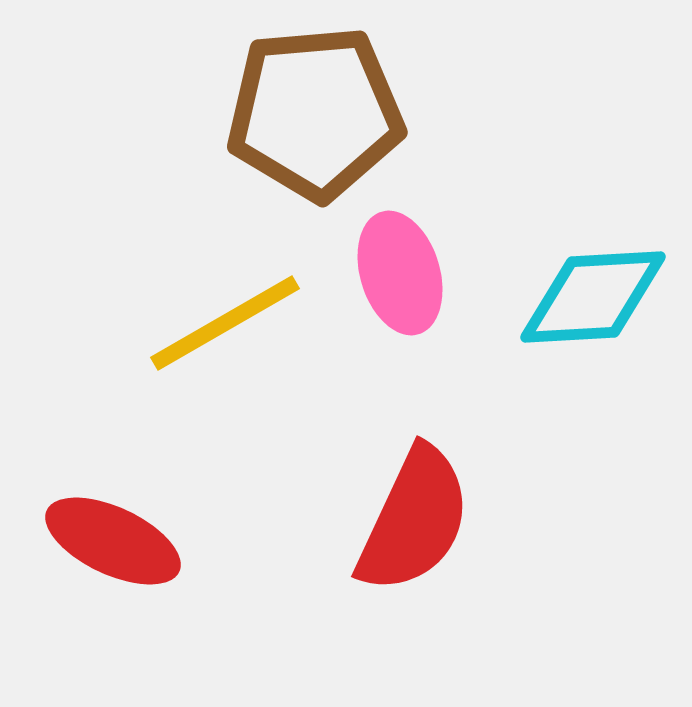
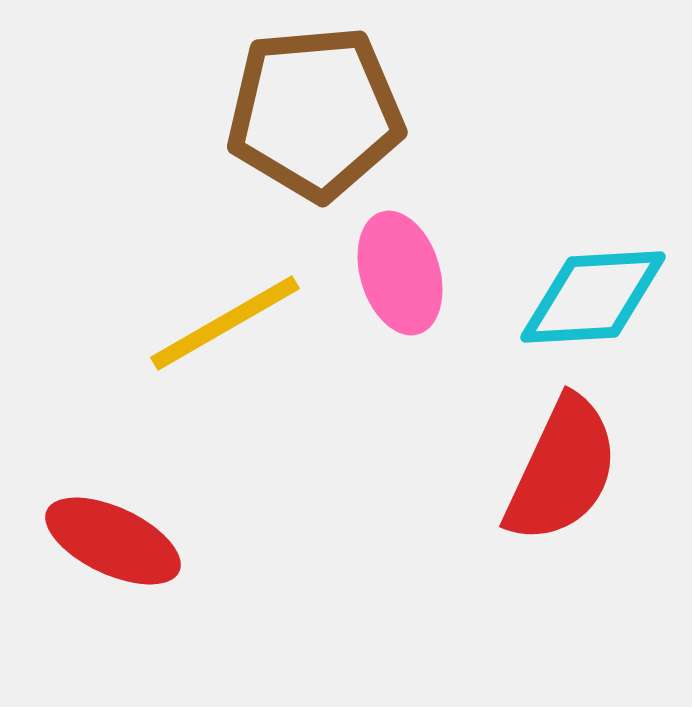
red semicircle: moved 148 px right, 50 px up
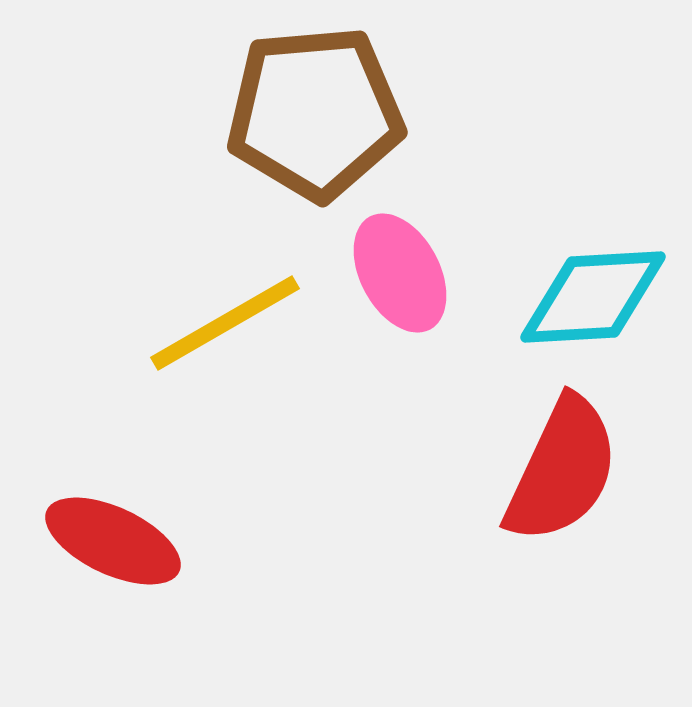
pink ellipse: rotated 11 degrees counterclockwise
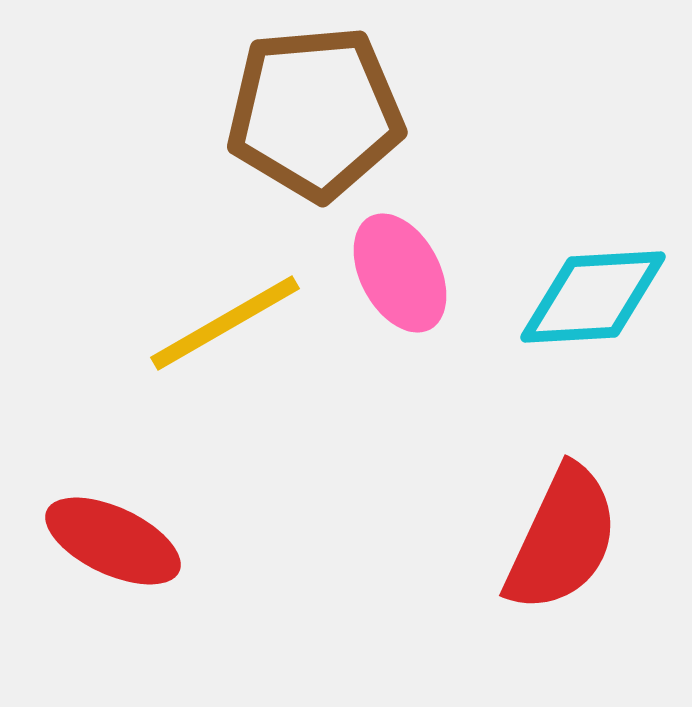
red semicircle: moved 69 px down
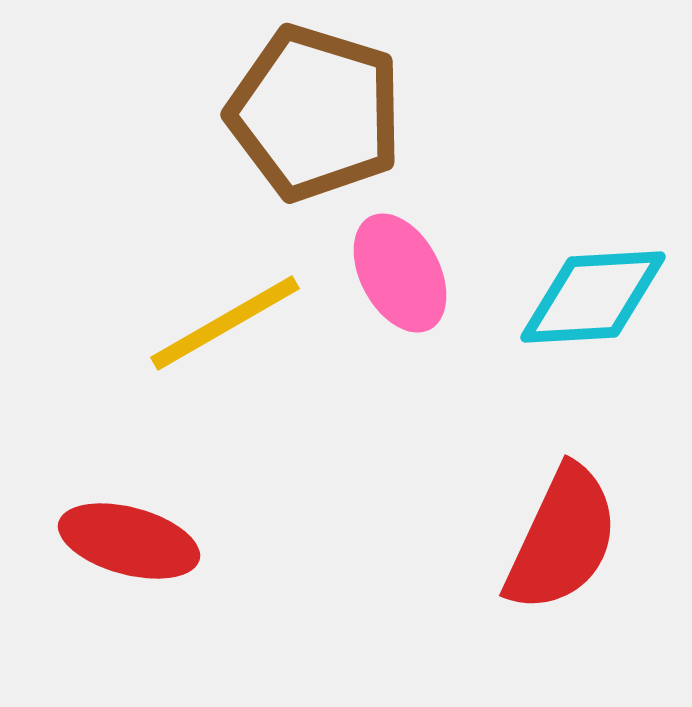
brown pentagon: rotated 22 degrees clockwise
red ellipse: moved 16 px right; rotated 10 degrees counterclockwise
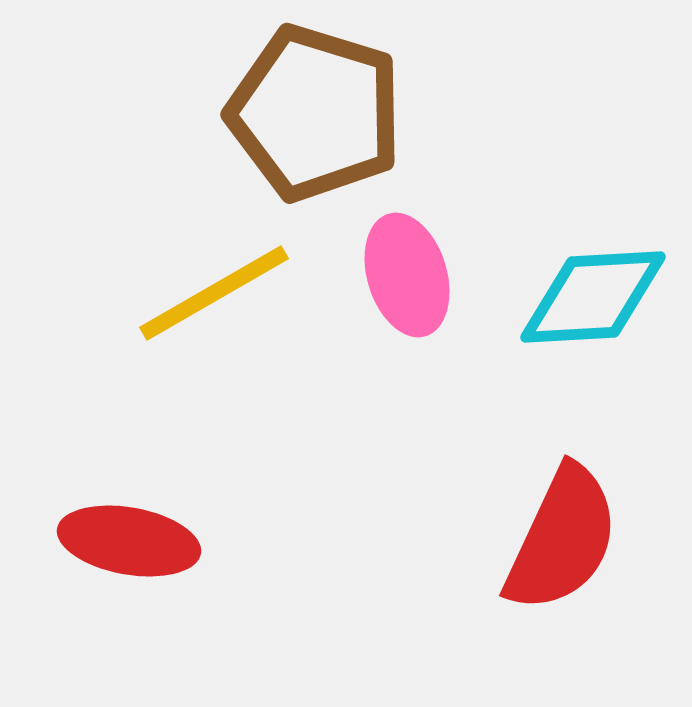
pink ellipse: moved 7 px right, 2 px down; rotated 11 degrees clockwise
yellow line: moved 11 px left, 30 px up
red ellipse: rotated 5 degrees counterclockwise
